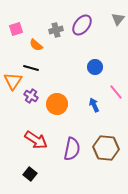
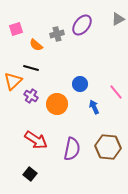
gray triangle: rotated 24 degrees clockwise
gray cross: moved 1 px right, 4 px down
blue circle: moved 15 px left, 17 px down
orange triangle: rotated 12 degrees clockwise
blue arrow: moved 2 px down
brown hexagon: moved 2 px right, 1 px up
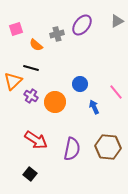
gray triangle: moved 1 px left, 2 px down
orange circle: moved 2 px left, 2 px up
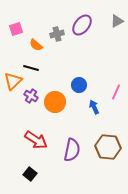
blue circle: moved 1 px left, 1 px down
pink line: rotated 63 degrees clockwise
purple semicircle: moved 1 px down
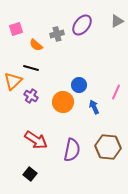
orange circle: moved 8 px right
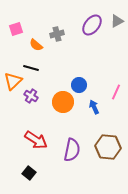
purple ellipse: moved 10 px right
black square: moved 1 px left, 1 px up
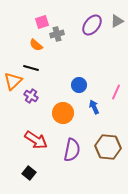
pink square: moved 26 px right, 7 px up
orange circle: moved 11 px down
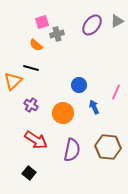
purple cross: moved 9 px down
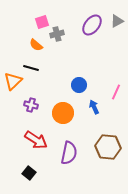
purple cross: rotated 16 degrees counterclockwise
purple semicircle: moved 3 px left, 3 px down
